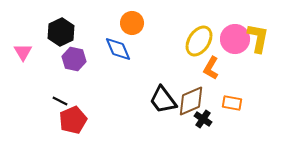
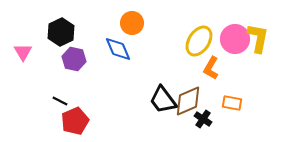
brown diamond: moved 3 px left
red pentagon: moved 2 px right, 1 px down
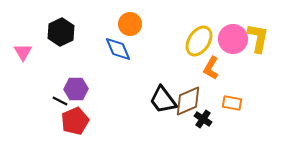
orange circle: moved 2 px left, 1 px down
pink circle: moved 2 px left
purple hexagon: moved 2 px right, 30 px down; rotated 15 degrees counterclockwise
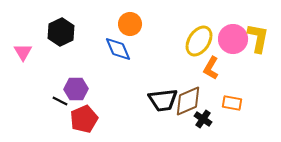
black trapezoid: rotated 60 degrees counterclockwise
red pentagon: moved 9 px right, 2 px up
